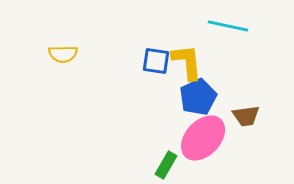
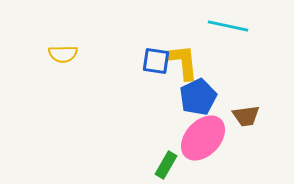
yellow L-shape: moved 4 px left
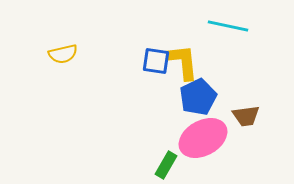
yellow semicircle: rotated 12 degrees counterclockwise
pink ellipse: rotated 18 degrees clockwise
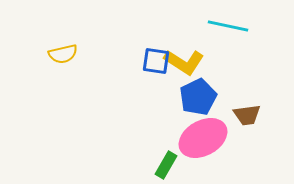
yellow L-shape: moved 1 px right; rotated 129 degrees clockwise
brown trapezoid: moved 1 px right, 1 px up
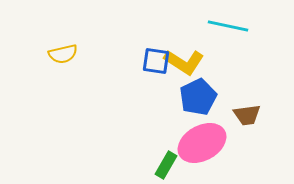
pink ellipse: moved 1 px left, 5 px down
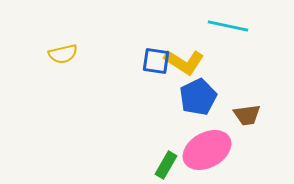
pink ellipse: moved 5 px right, 7 px down
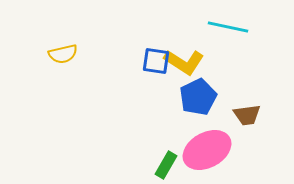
cyan line: moved 1 px down
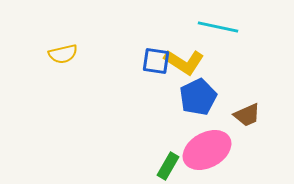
cyan line: moved 10 px left
brown trapezoid: rotated 16 degrees counterclockwise
green rectangle: moved 2 px right, 1 px down
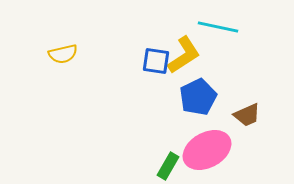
yellow L-shape: moved 7 px up; rotated 66 degrees counterclockwise
